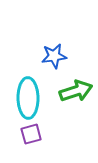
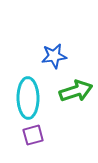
purple square: moved 2 px right, 1 px down
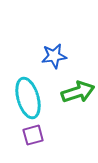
green arrow: moved 2 px right, 1 px down
cyan ellipse: rotated 15 degrees counterclockwise
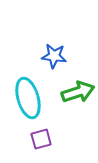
blue star: rotated 15 degrees clockwise
purple square: moved 8 px right, 4 px down
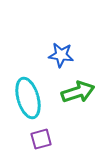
blue star: moved 7 px right, 1 px up
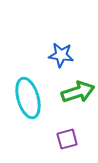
purple square: moved 26 px right
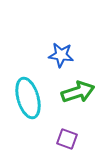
purple square: rotated 35 degrees clockwise
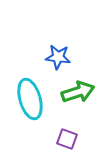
blue star: moved 3 px left, 2 px down
cyan ellipse: moved 2 px right, 1 px down
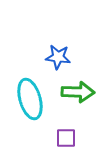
green arrow: rotated 20 degrees clockwise
purple square: moved 1 px left, 1 px up; rotated 20 degrees counterclockwise
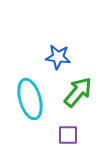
green arrow: rotated 52 degrees counterclockwise
purple square: moved 2 px right, 3 px up
